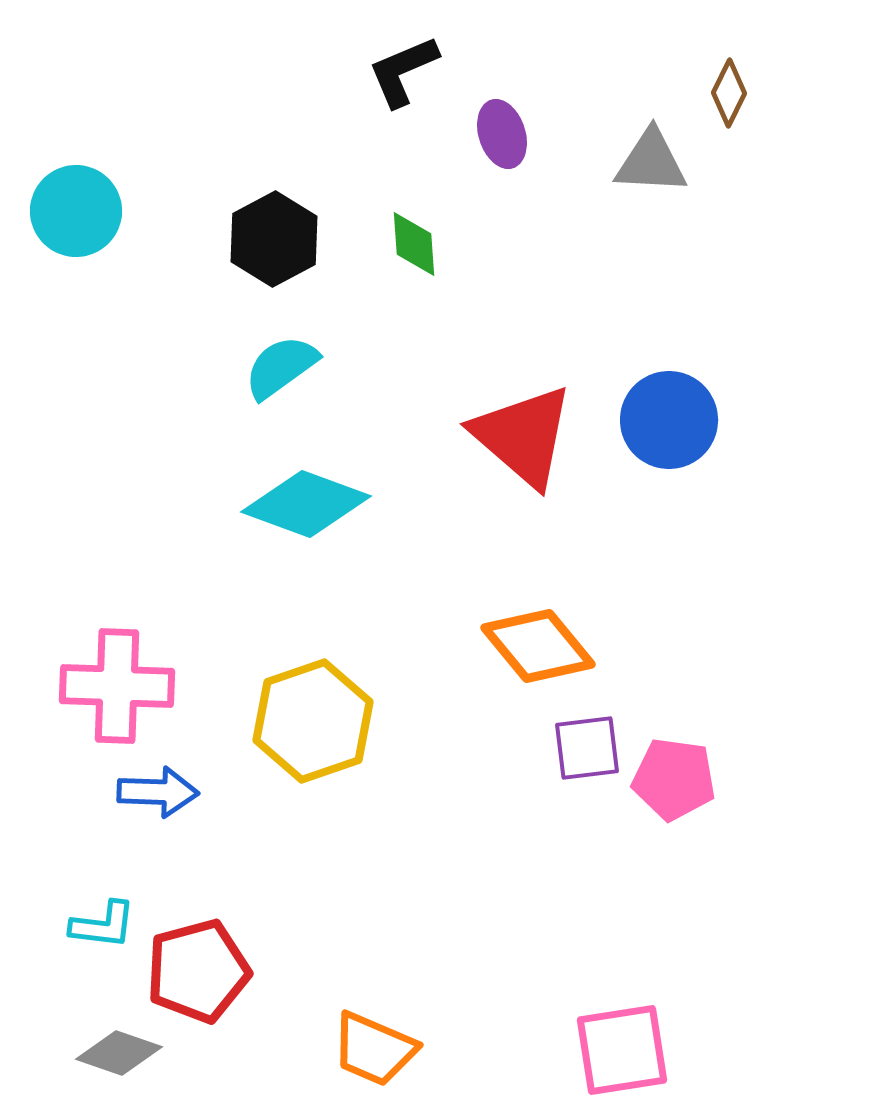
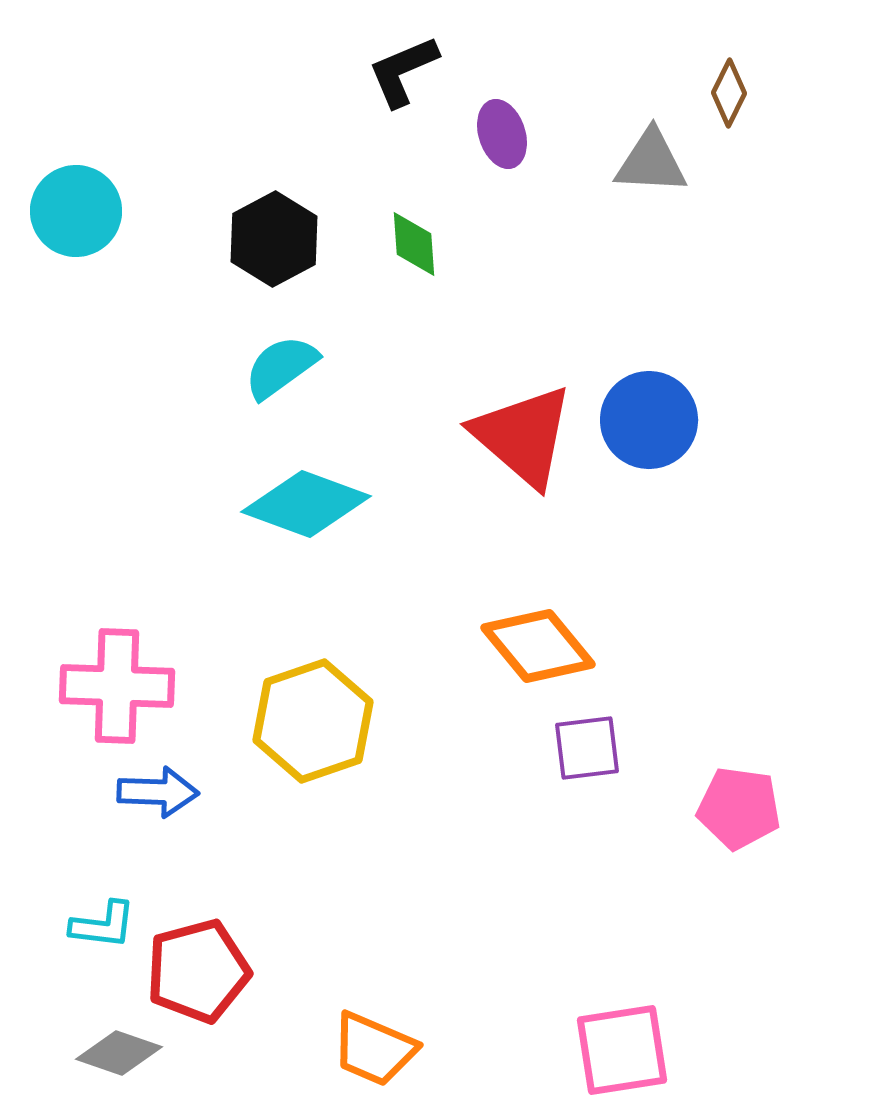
blue circle: moved 20 px left
pink pentagon: moved 65 px right, 29 px down
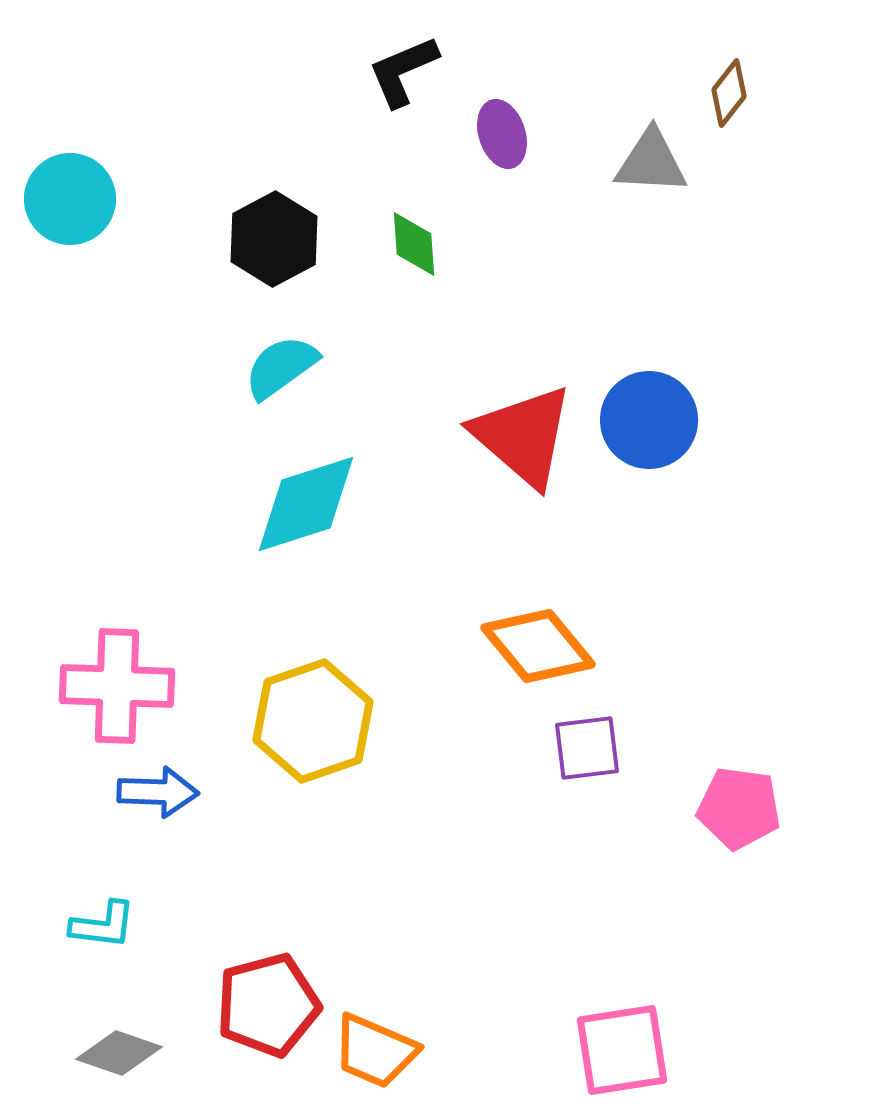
brown diamond: rotated 12 degrees clockwise
cyan circle: moved 6 px left, 12 px up
cyan diamond: rotated 38 degrees counterclockwise
red pentagon: moved 70 px right, 34 px down
orange trapezoid: moved 1 px right, 2 px down
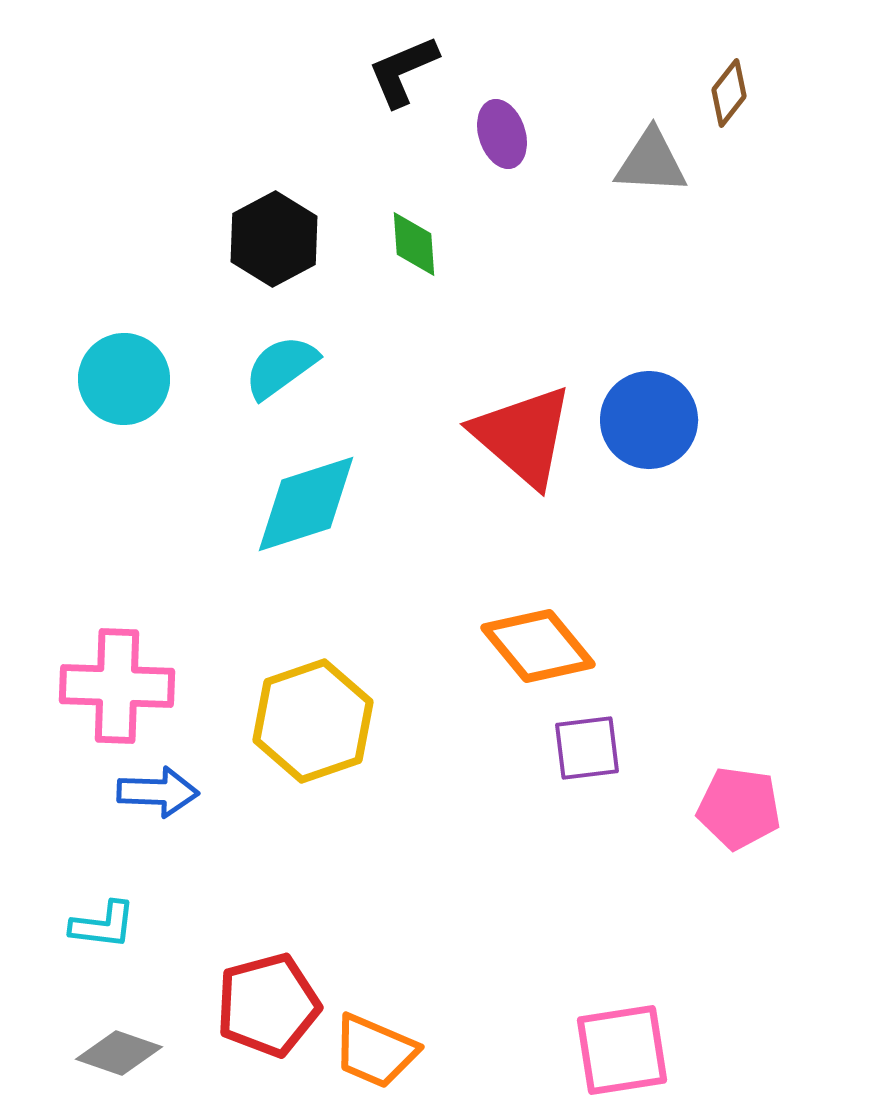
cyan circle: moved 54 px right, 180 px down
